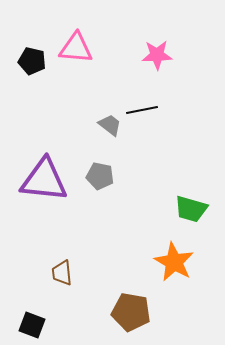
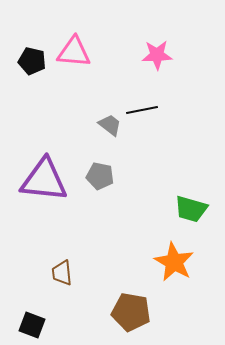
pink triangle: moved 2 px left, 4 px down
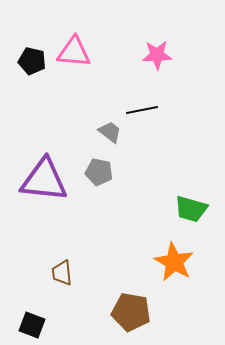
gray trapezoid: moved 7 px down
gray pentagon: moved 1 px left, 4 px up
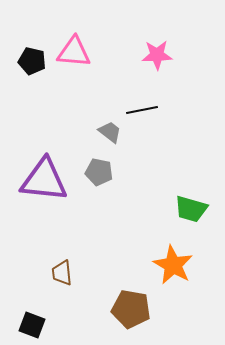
orange star: moved 1 px left, 3 px down
brown pentagon: moved 3 px up
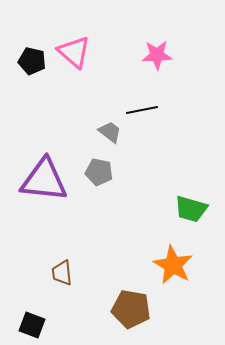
pink triangle: rotated 36 degrees clockwise
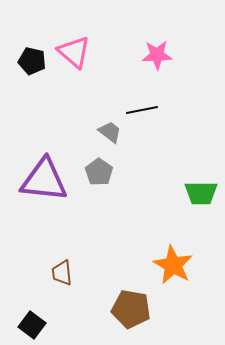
gray pentagon: rotated 24 degrees clockwise
green trapezoid: moved 10 px right, 16 px up; rotated 16 degrees counterclockwise
black square: rotated 16 degrees clockwise
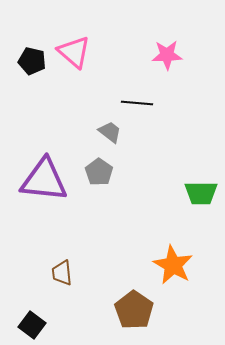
pink star: moved 10 px right
black line: moved 5 px left, 7 px up; rotated 16 degrees clockwise
brown pentagon: moved 3 px right, 1 px down; rotated 24 degrees clockwise
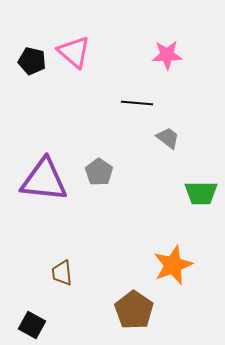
gray trapezoid: moved 58 px right, 6 px down
orange star: rotated 21 degrees clockwise
black square: rotated 8 degrees counterclockwise
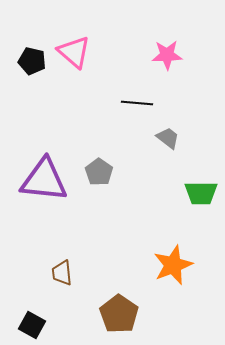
brown pentagon: moved 15 px left, 4 px down
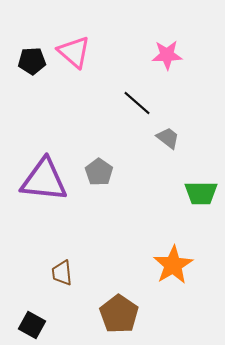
black pentagon: rotated 16 degrees counterclockwise
black line: rotated 36 degrees clockwise
orange star: rotated 9 degrees counterclockwise
